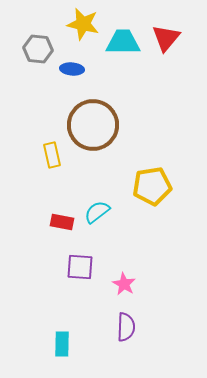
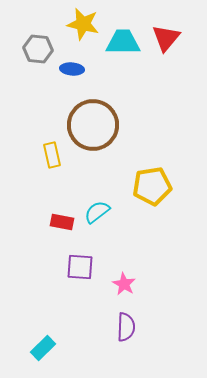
cyan rectangle: moved 19 px left, 4 px down; rotated 45 degrees clockwise
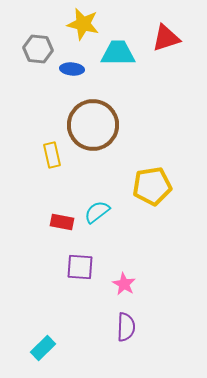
red triangle: rotated 32 degrees clockwise
cyan trapezoid: moved 5 px left, 11 px down
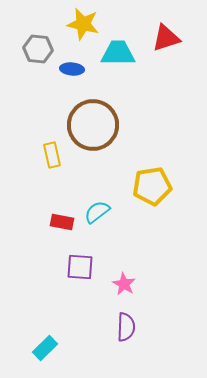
cyan rectangle: moved 2 px right
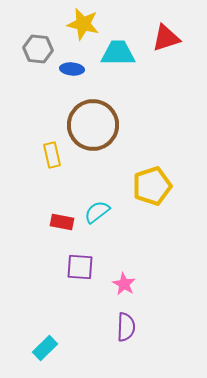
yellow pentagon: rotated 9 degrees counterclockwise
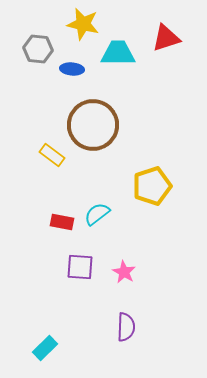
yellow rectangle: rotated 40 degrees counterclockwise
cyan semicircle: moved 2 px down
pink star: moved 12 px up
